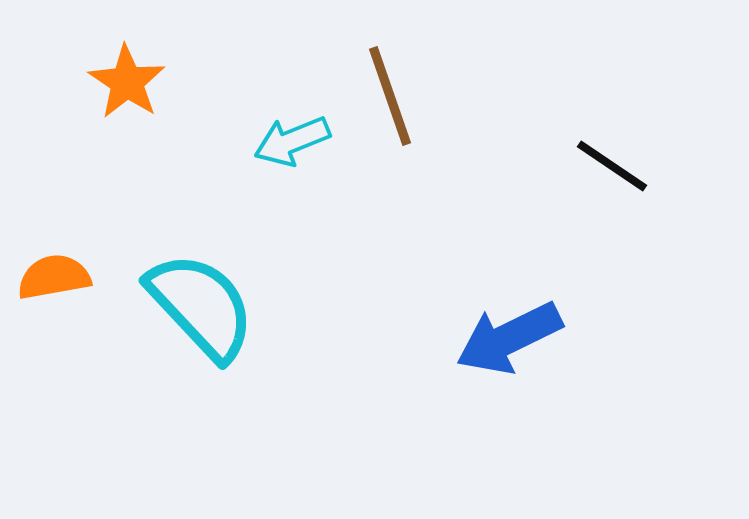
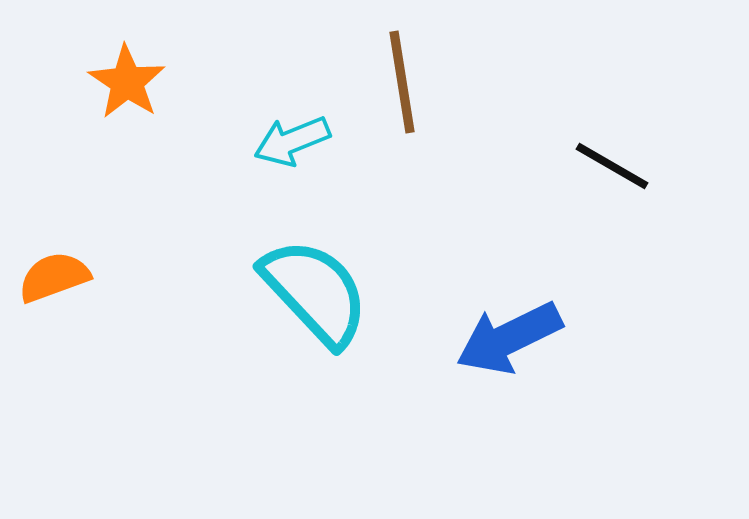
brown line: moved 12 px right, 14 px up; rotated 10 degrees clockwise
black line: rotated 4 degrees counterclockwise
orange semicircle: rotated 10 degrees counterclockwise
cyan semicircle: moved 114 px right, 14 px up
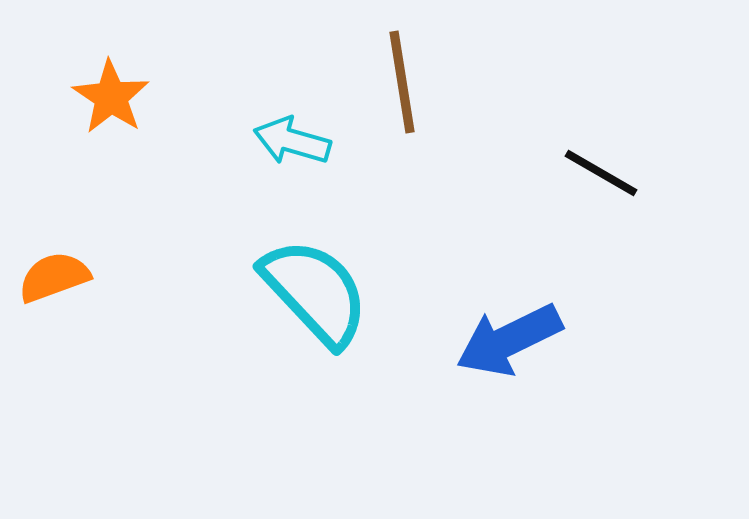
orange star: moved 16 px left, 15 px down
cyan arrow: rotated 38 degrees clockwise
black line: moved 11 px left, 7 px down
blue arrow: moved 2 px down
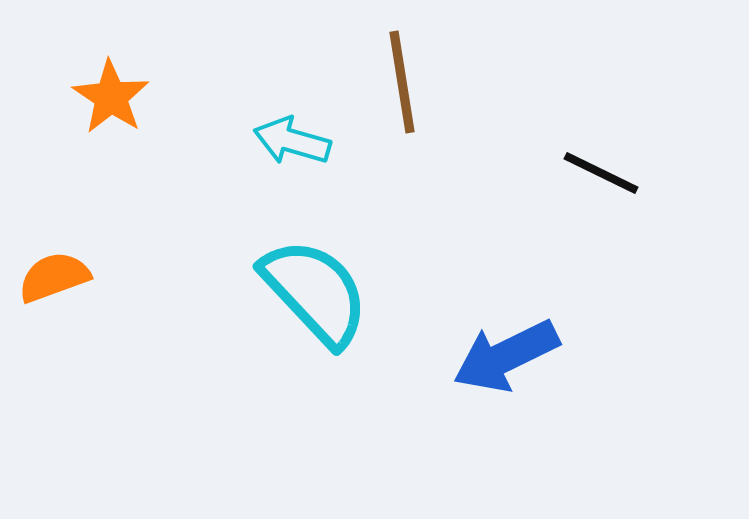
black line: rotated 4 degrees counterclockwise
blue arrow: moved 3 px left, 16 px down
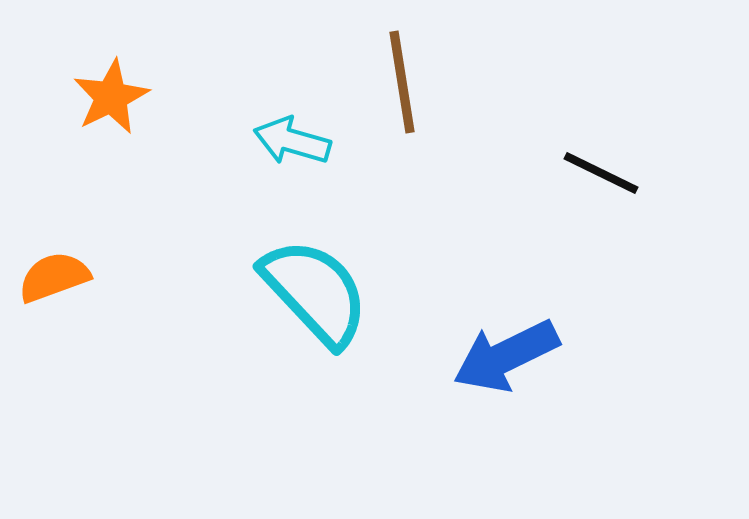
orange star: rotated 12 degrees clockwise
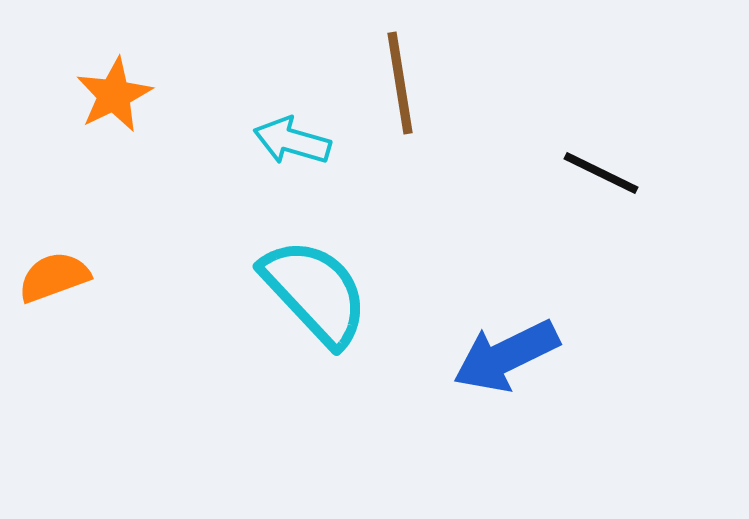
brown line: moved 2 px left, 1 px down
orange star: moved 3 px right, 2 px up
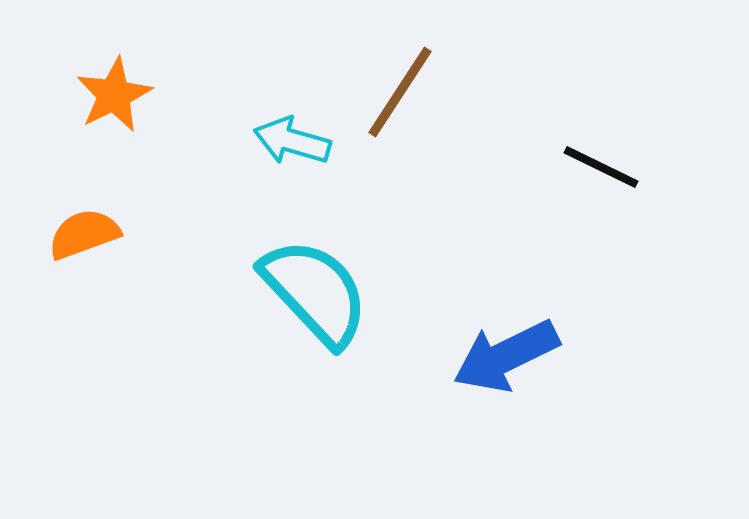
brown line: moved 9 px down; rotated 42 degrees clockwise
black line: moved 6 px up
orange semicircle: moved 30 px right, 43 px up
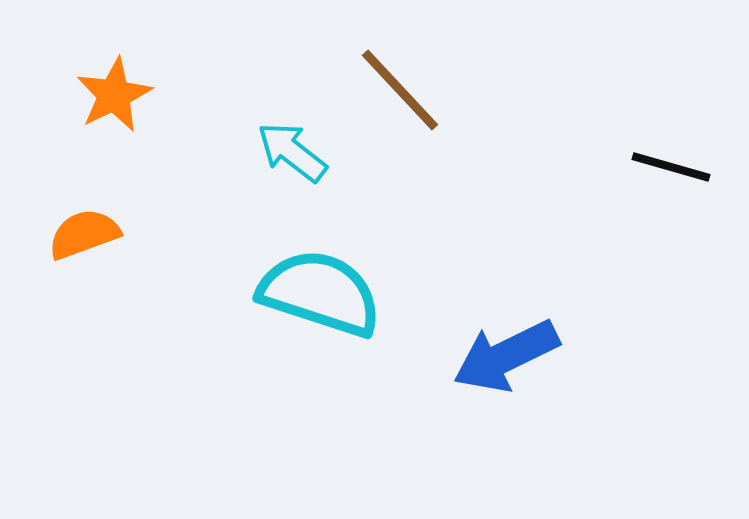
brown line: moved 2 px up; rotated 76 degrees counterclockwise
cyan arrow: moved 11 px down; rotated 22 degrees clockwise
black line: moved 70 px right; rotated 10 degrees counterclockwise
cyan semicircle: moved 5 px right, 1 px down; rotated 29 degrees counterclockwise
